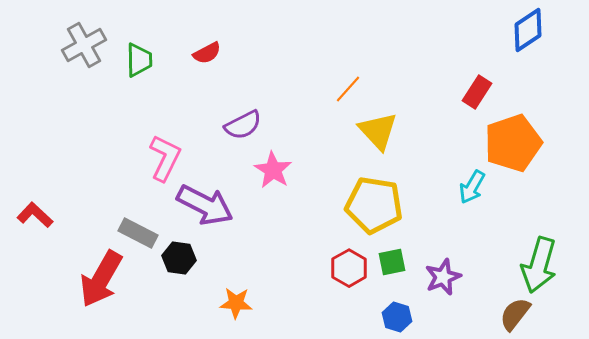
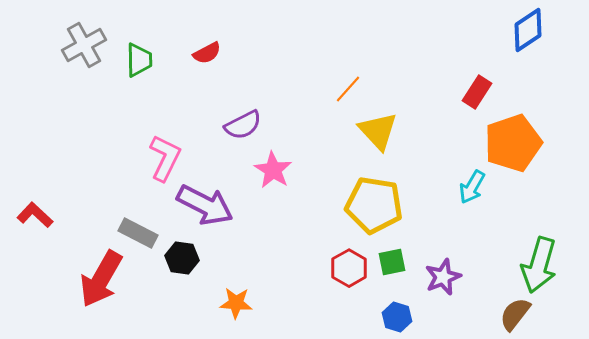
black hexagon: moved 3 px right
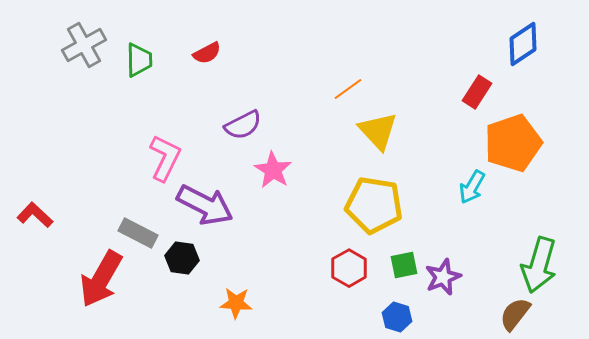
blue diamond: moved 5 px left, 14 px down
orange line: rotated 12 degrees clockwise
green square: moved 12 px right, 3 px down
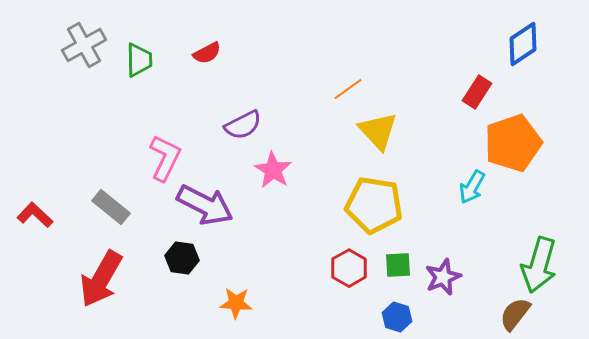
gray rectangle: moved 27 px left, 26 px up; rotated 12 degrees clockwise
green square: moved 6 px left; rotated 8 degrees clockwise
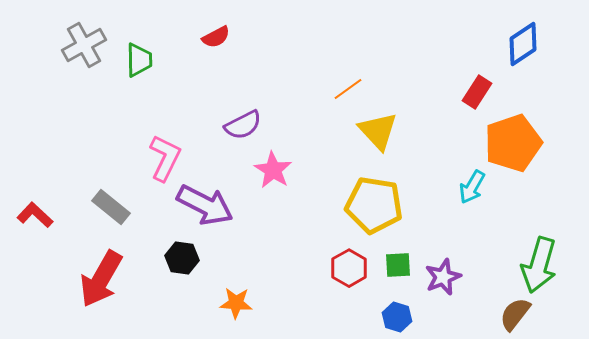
red semicircle: moved 9 px right, 16 px up
